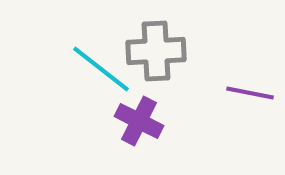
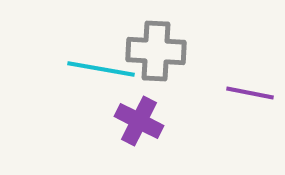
gray cross: rotated 6 degrees clockwise
cyan line: rotated 28 degrees counterclockwise
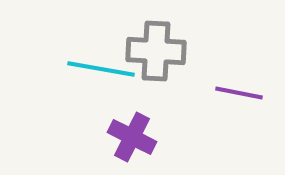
purple line: moved 11 px left
purple cross: moved 7 px left, 16 px down
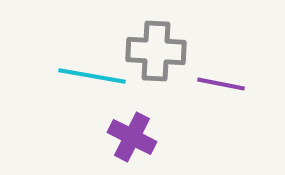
cyan line: moved 9 px left, 7 px down
purple line: moved 18 px left, 9 px up
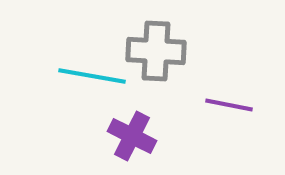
purple line: moved 8 px right, 21 px down
purple cross: moved 1 px up
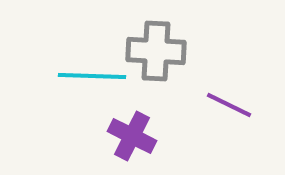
cyan line: rotated 8 degrees counterclockwise
purple line: rotated 15 degrees clockwise
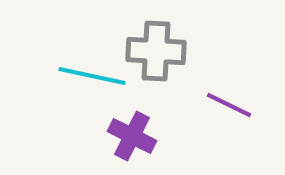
cyan line: rotated 10 degrees clockwise
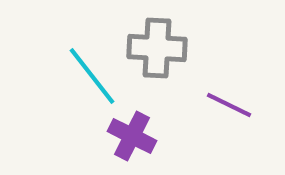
gray cross: moved 1 px right, 3 px up
cyan line: rotated 40 degrees clockwise
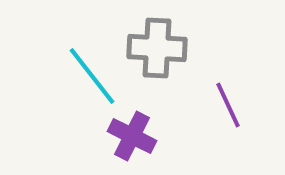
purple line: moved 1 px left; rotated 39 degrees clockwise
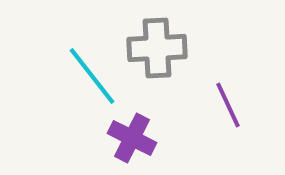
gray cross: rotated 6 degrees counterclockwise
purple cross: moved 2 px down
